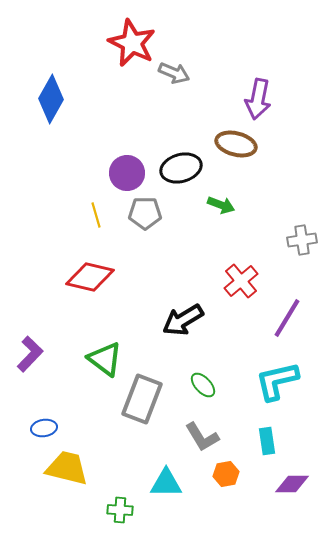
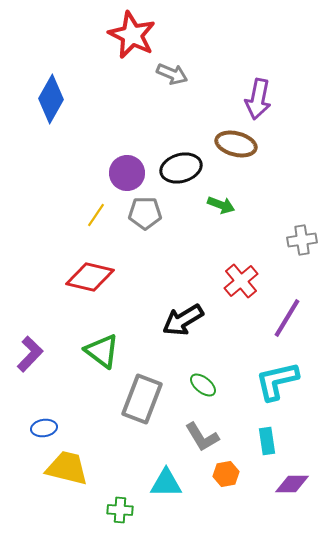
red star: moved 8 px up
gray arrow: moved 2 px left, 1 px down
yellow line: rotated 50 degrees clockwise
green triangle: moved 3 px left, 8 px up
green ellipse: rotated 8 degrees counterclockwise
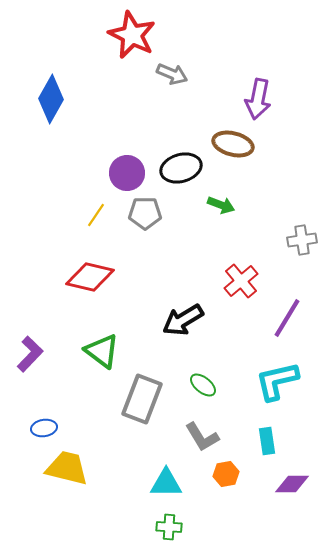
brown ellipse: moved 3 px left
green cross: moved 49 px right, 17 px down
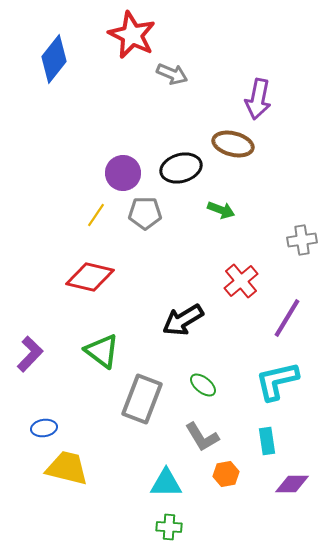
blue diamond: moved 3 px right, 40 px up; rotated 9 degrees clockwise
purple circle: moved 4 px left
green arrow: moved 5 px down
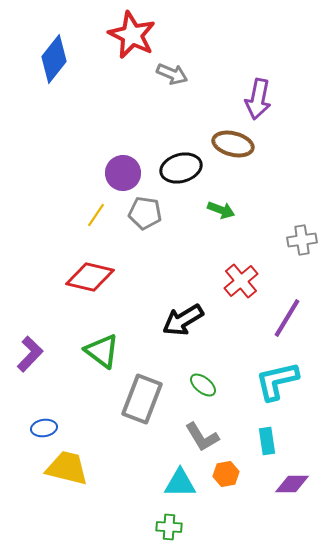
gray pentagon: rotated 8 degrees clockwise
cyan triangle: moved 14 px right
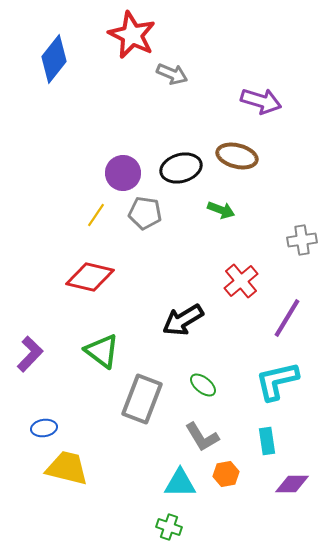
purple arrow: moved 3 px right, 2 px down; rotated 84 degrees counterclockwise
brown ellipse: moved 4 px right, 12 px down
green cross: rotated 15 degrees clockwise
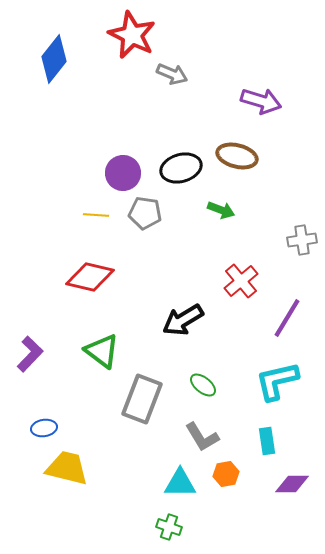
yellow line: rotated 60 degrees clockwise
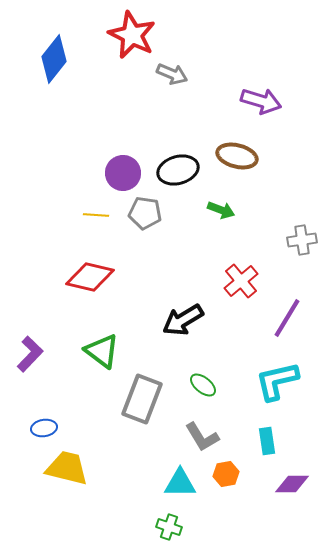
black ellipse: moved 3 px left, 2 px down
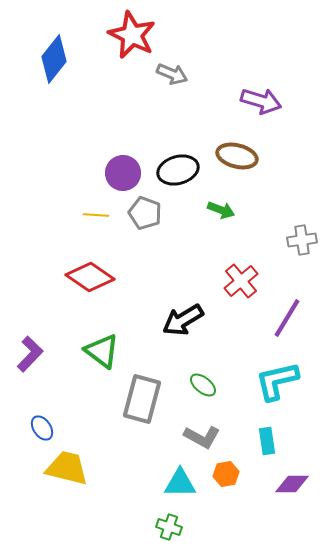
gray pentagon: rotated 12 degrees clockwise
red diamond: rotated 21 degrees clockwise
gray rectangle: rotated 6 degrees counterclockwise
blue ellipse: moved 2 px left; rotated 65 degrees clockwise
gray L-shape: rotated 30 degrees counterclockwise
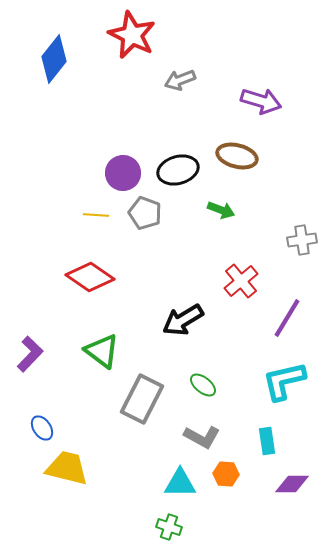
gray arrow: moved 8 px right, 6 px down; rotated 136 degrees clockwise
cyan L-shape: moved 7 px right
gray rectangle: rotated 12 degrees clockwise
orange hexagon: rotated 15 degrees clockwise
